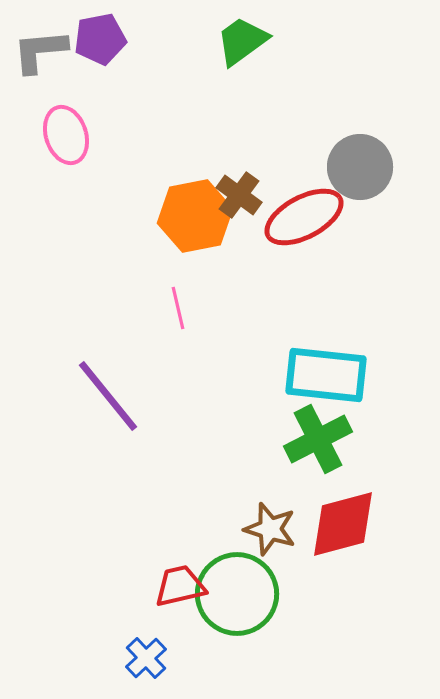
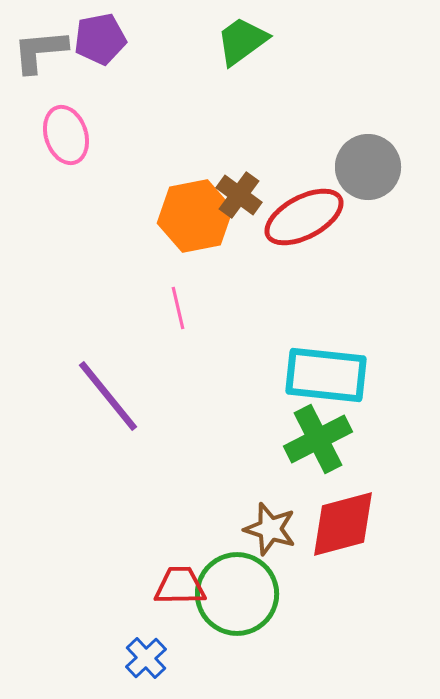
gray circle: moved 8 px right
red trapezoid: rotated 12 degrees clockwise
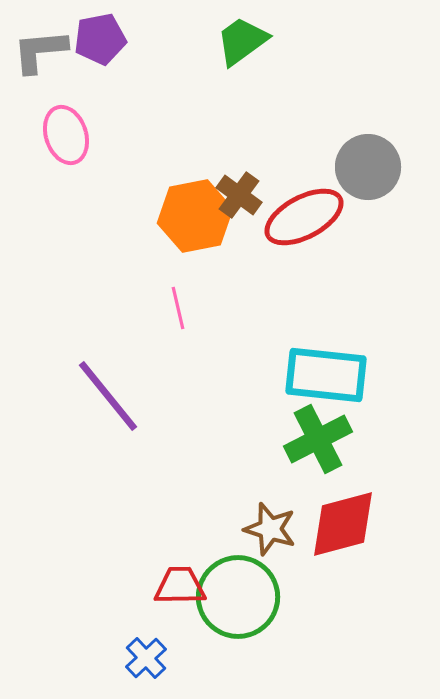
green circle: moved 1 px right, 3 px down
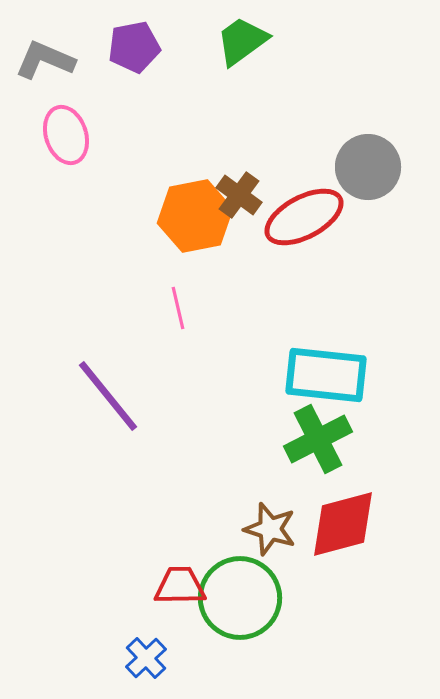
purple pentagon: moved 34 px right, 8 px down
gray L-shape: moved 5 px right, 9 px down; rotated 28 degrees clockwise
green circle: moved 2 px right, 1 px down
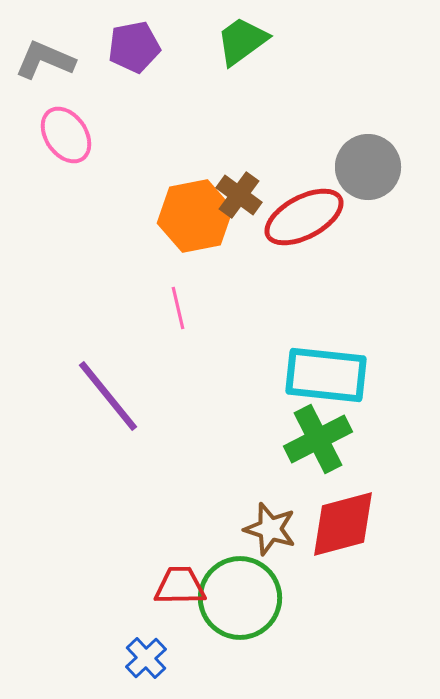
pink ellipse: rotated 16 degrees counterclockwise
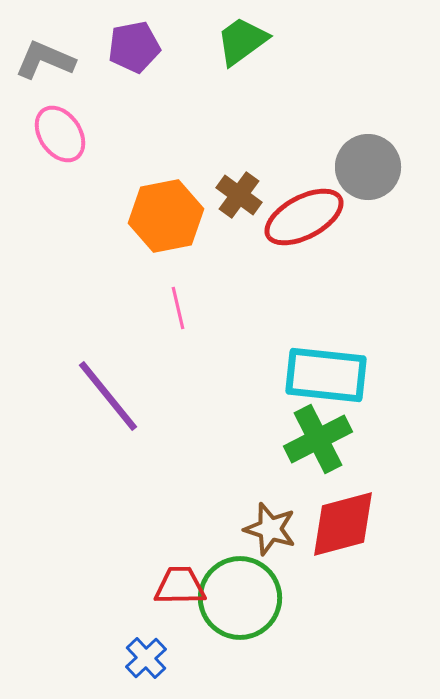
pink ellipse: moved 6 px left, 1 px up
orange hexagon: moved 29 px left
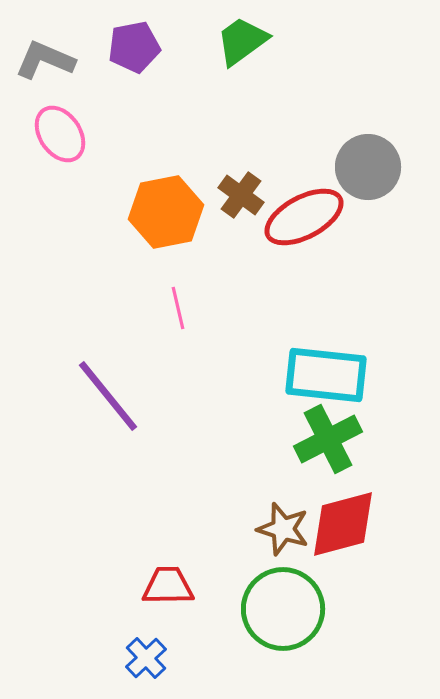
brown cross: moved 2 px right
orange hexagon: moved 4 px up
green cross: moved 10 px right
brown star: moved 13 px right
red trapezoid: moved 12 px left
green circle: moved 43 px right, 11 px down
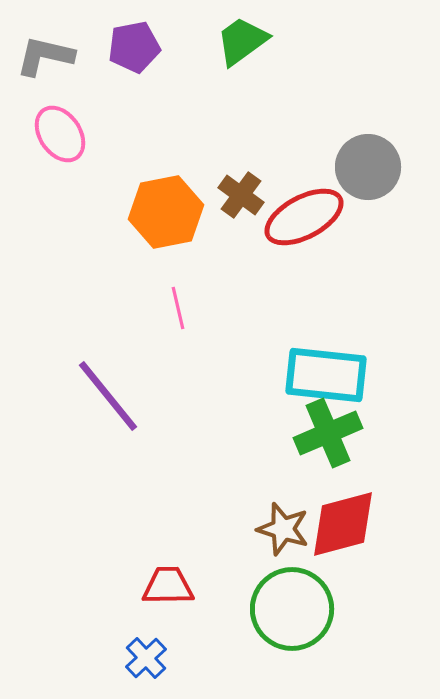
gray L-shape: moved 4 px up; rotated 10 degrees counterclockwise
green cross: moved 6 px up; rotated 4 degrees clockwise
green circle: moved 9 px right
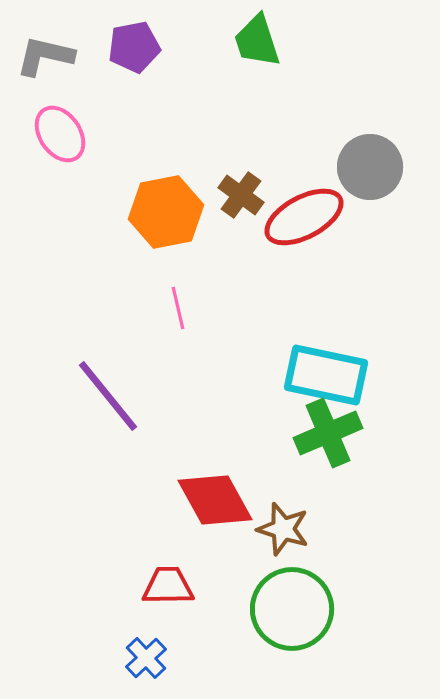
green trapezoid: moved 15 px right; rotated 72 degrees counterclockwise
gray circle: moved 2 px right
cyan rectangle: rotated 6 degrees clockwise
red diamond: moved 128 px left, 24 px up; rotated 76 degrees clockwise
